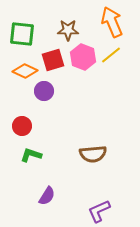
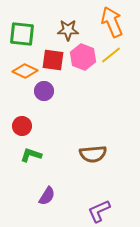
red square: rotated 25 degrees clockwise
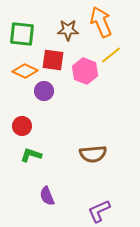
orange arrow: moved 11 px left
pink hexagon: moved 2 px right, 14 px down
purple semicircle: rotated 126 degrees clockwise
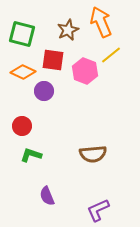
brown star: rotated 25 degrees counterclockwise
green square: rotated 8 degrees clockwise
orange diamond: moved 2 px left, 1 px down
purple L-shape: moved 1 px left, 1 px up
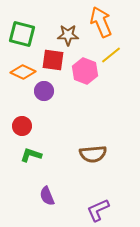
brown star: moved 5 px down; rotated 25 degrees clockwise
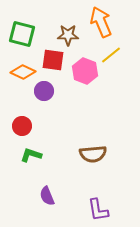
purple L-shape: rotated 75 degrees counterclockwise
